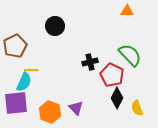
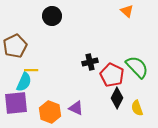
orange triangle: rotated 40 degrees clockwise
black circle: moved 3 px left, 10 px up
green semicircle: moved 7 px right, 12 px down
purple triangle: rotated 21 degrees counterclockwise
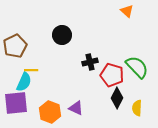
black circle: moved 10 px right, 19 px down
red pentagon: rotated 10 degrees counterclockwise
yellow semicircle: rotated 21 degrees clockwise
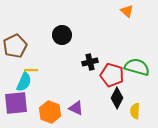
green semicircle: rotated 30 degrees counterclockwise
yellow semicircle: moved 2 px left, 3 px down
